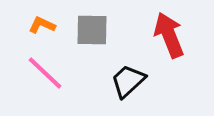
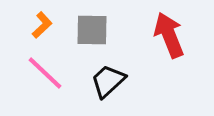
orange L-shape: rotated 112 degrees clockwise
black trapezoid: moved 20 px left
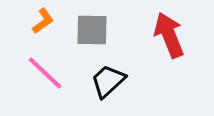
orange L-shape: moved 1 px right, 4 px up; rotated 8 degrees clockwise
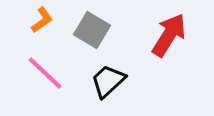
orange L-shape: moved 1 px left, 1 px up
gray square: rotated 30 degrees clockwise
red arrow: rotated 54 degrees clockwise
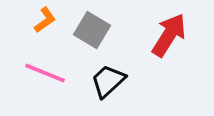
orange L-shape: moved 3 px right
pink line: rotated 21 degrees counterclockwise
